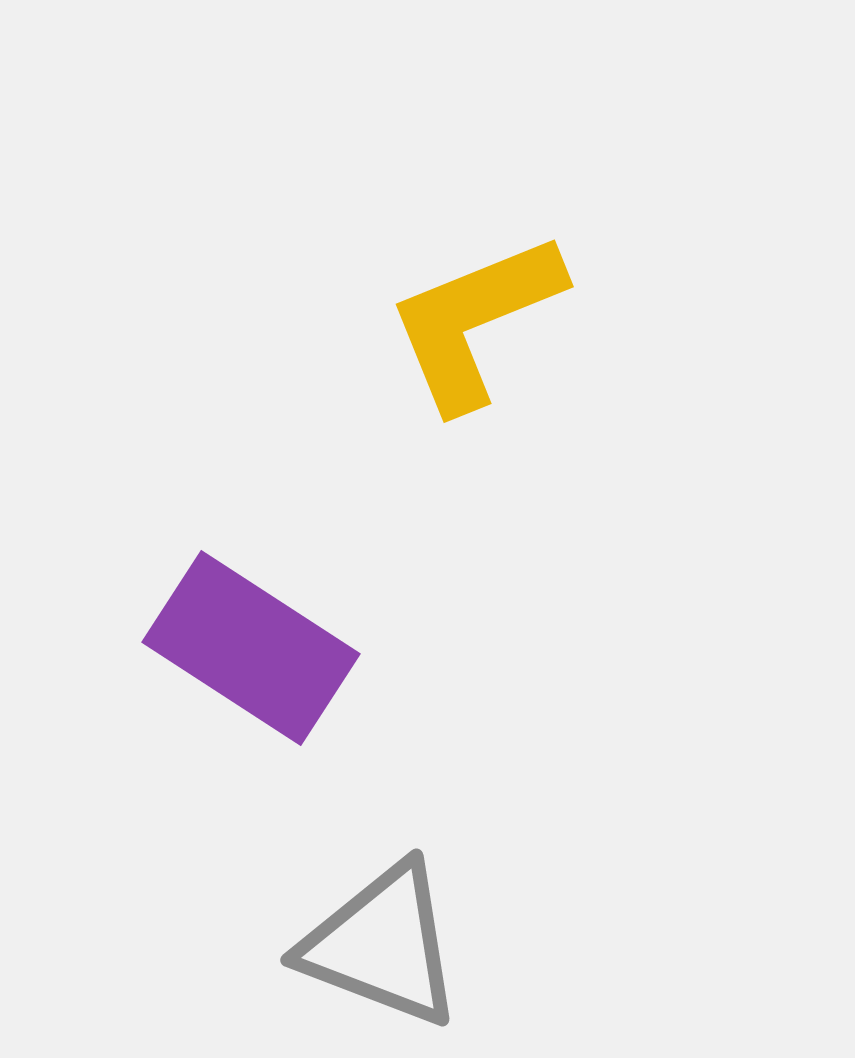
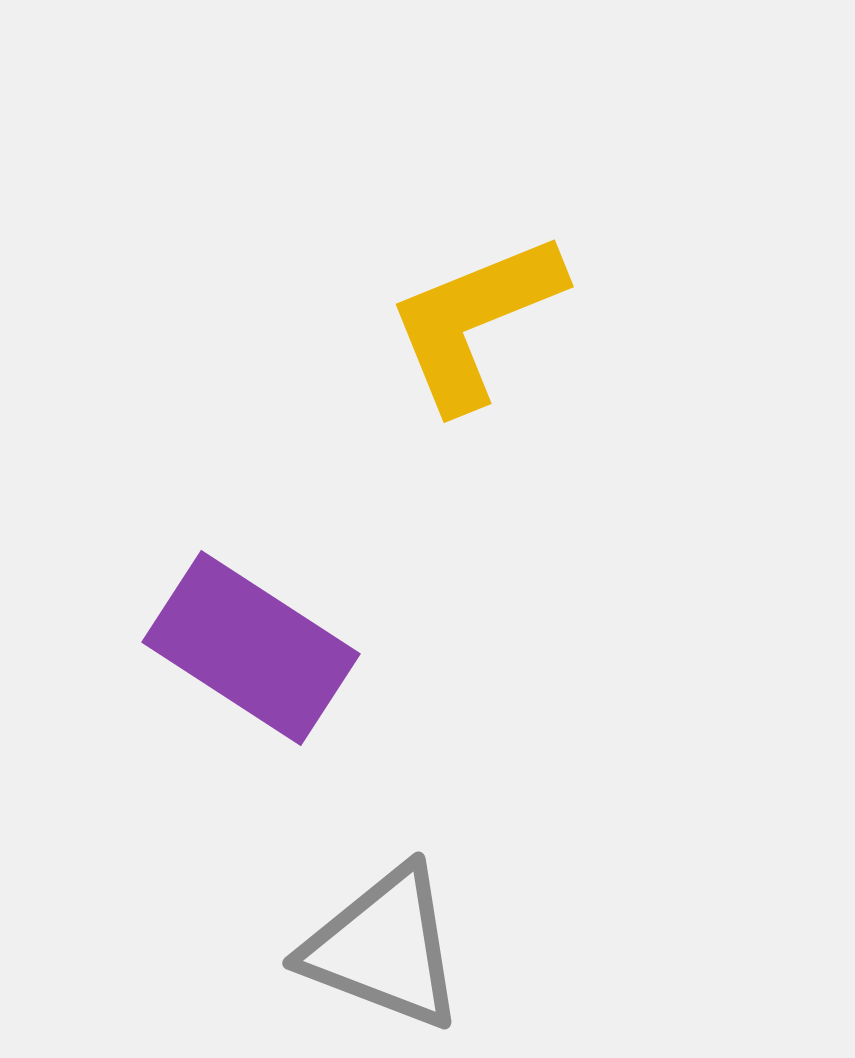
gray triangle: moved 2 px right, 3 px down
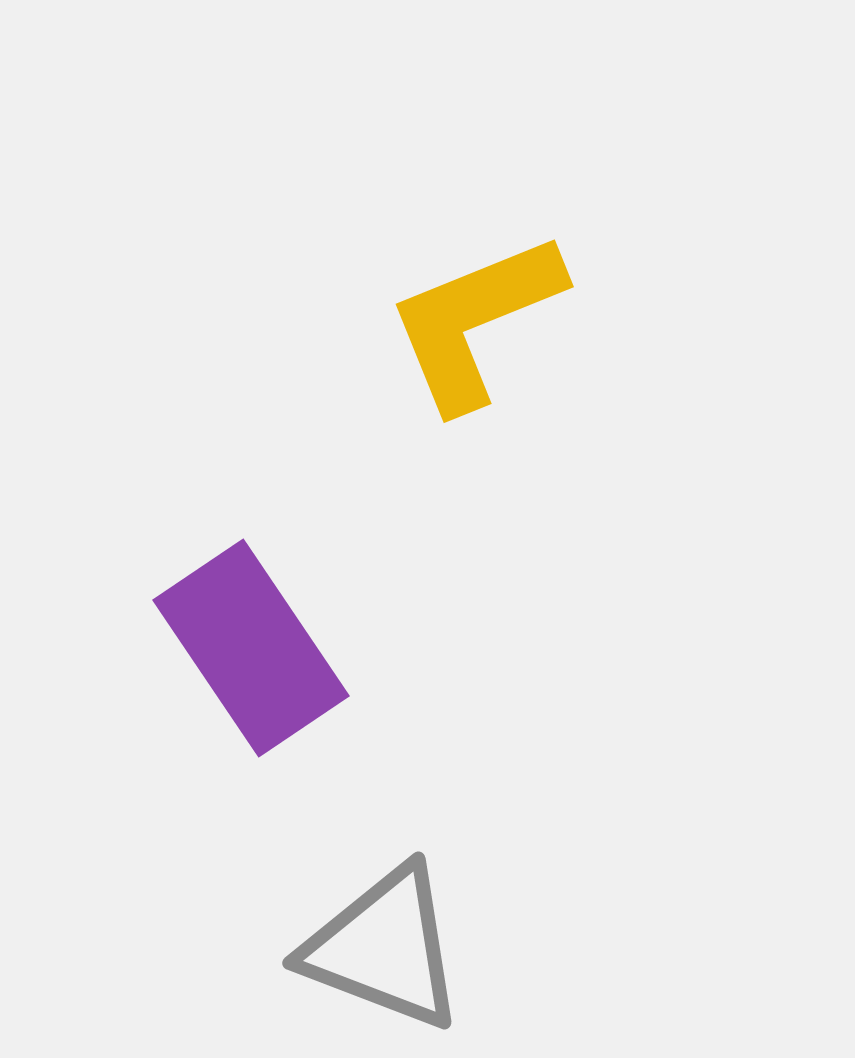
purple rectangle: rotated 23 degrees clockwise
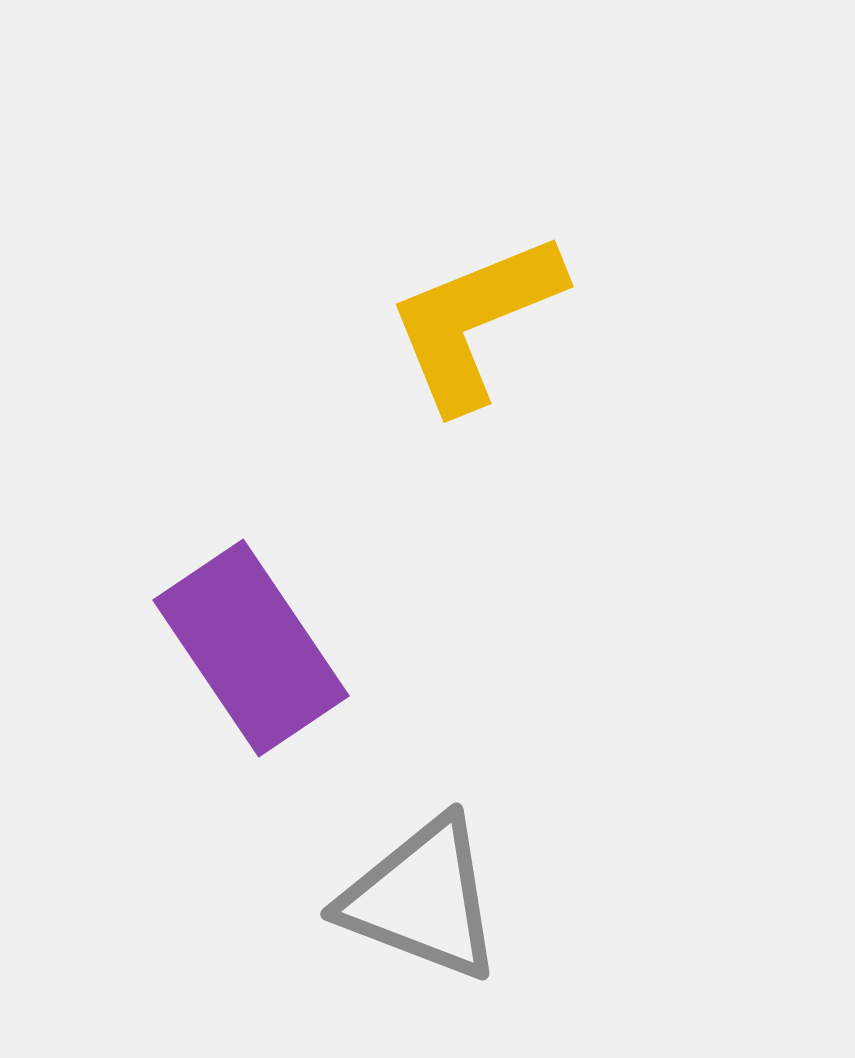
gray triangle: moved 38 px right, 49 px up
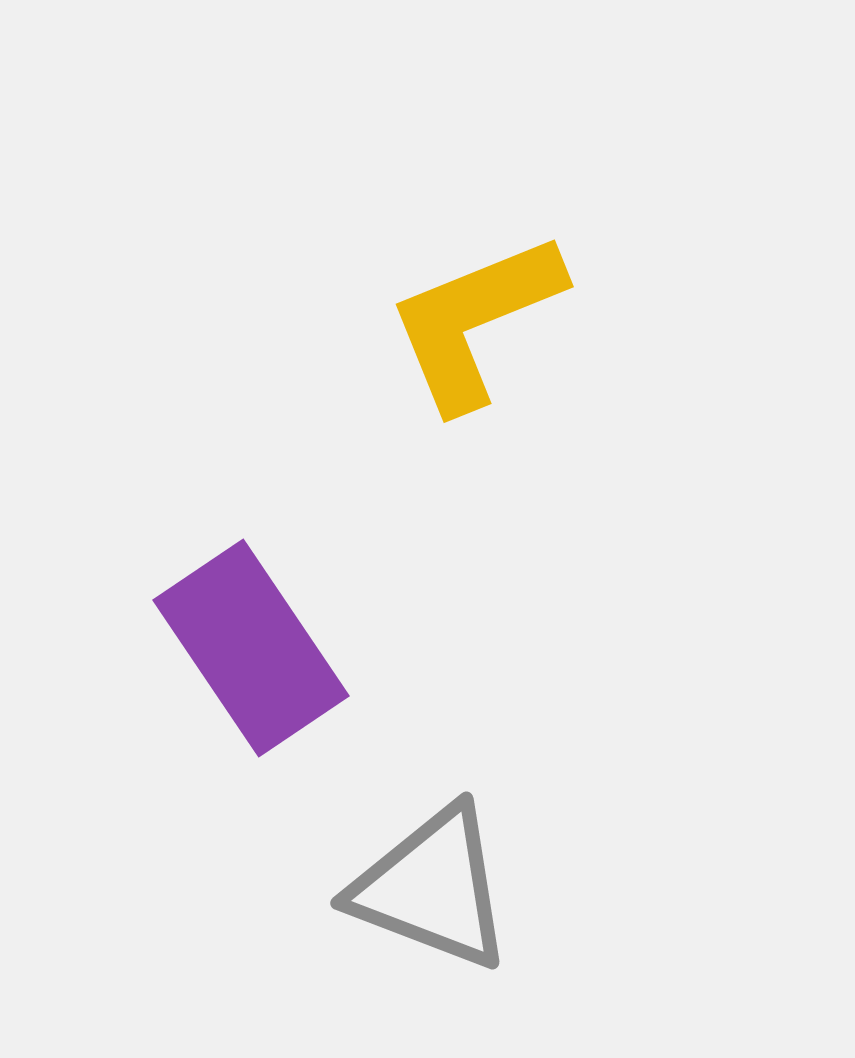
gray triangle: moved 10 px right, 11 px up
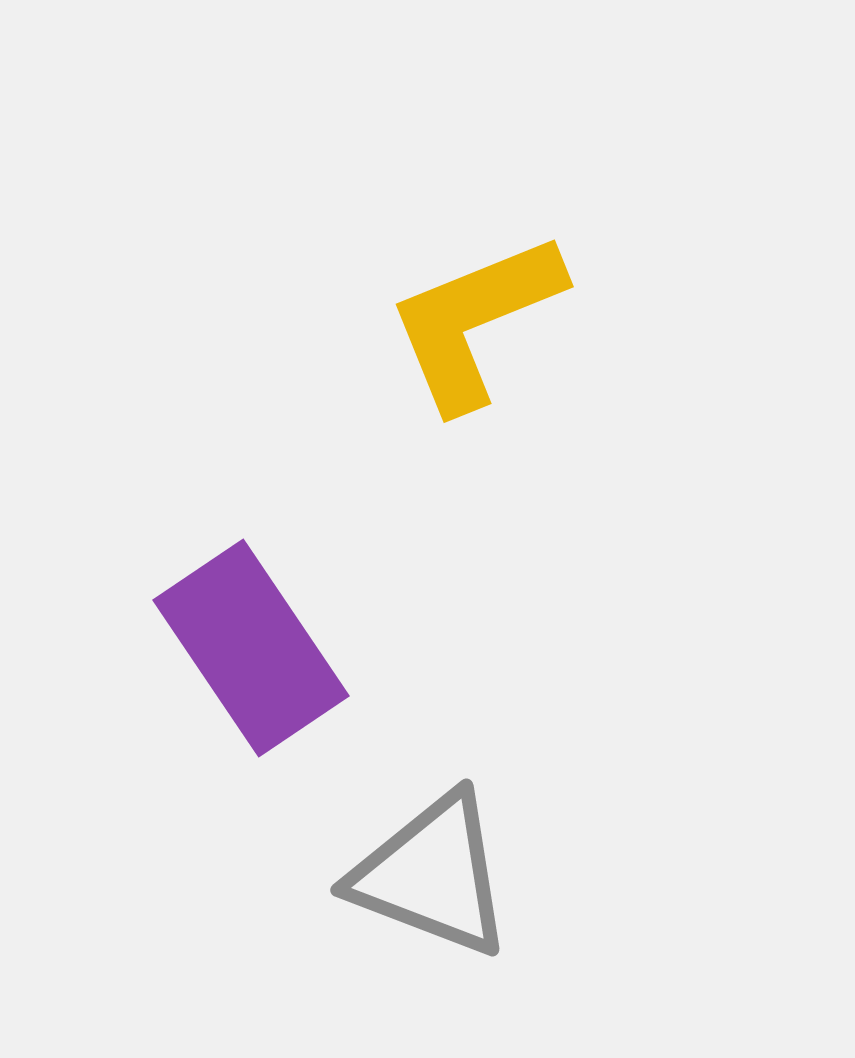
gray triangle: moved 13 px up
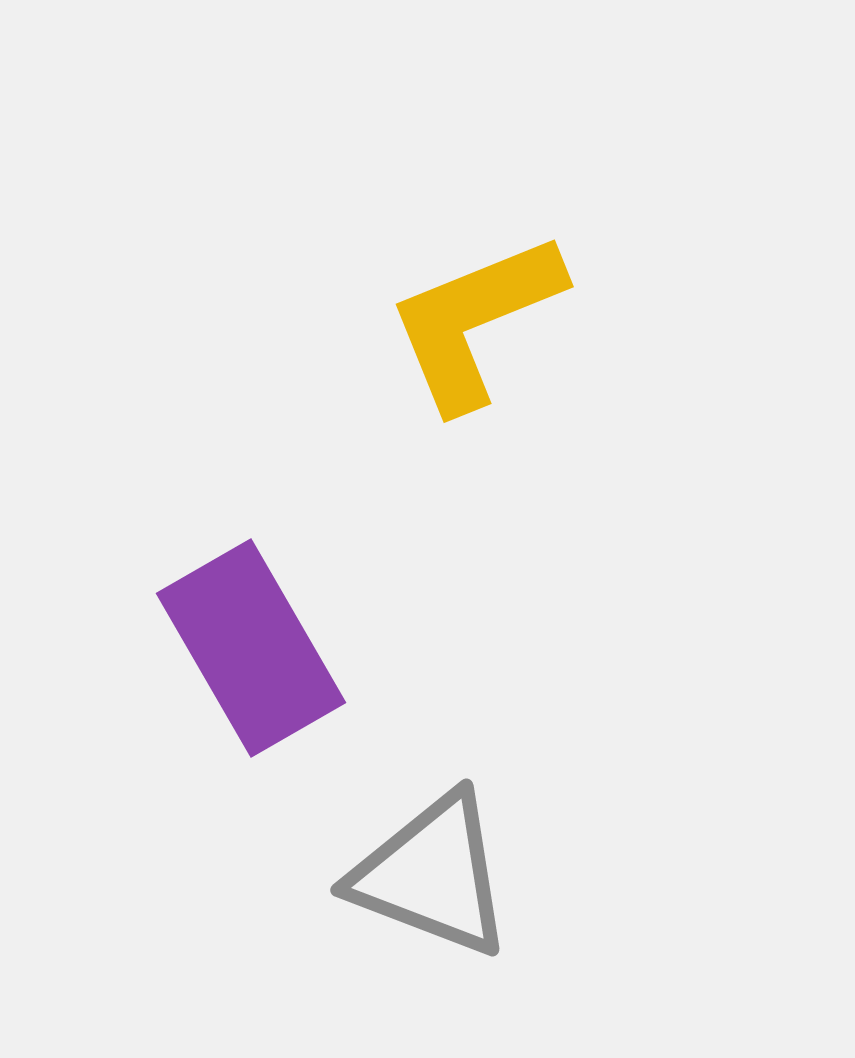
purple rectangle: rotated 4 degrees clockwise
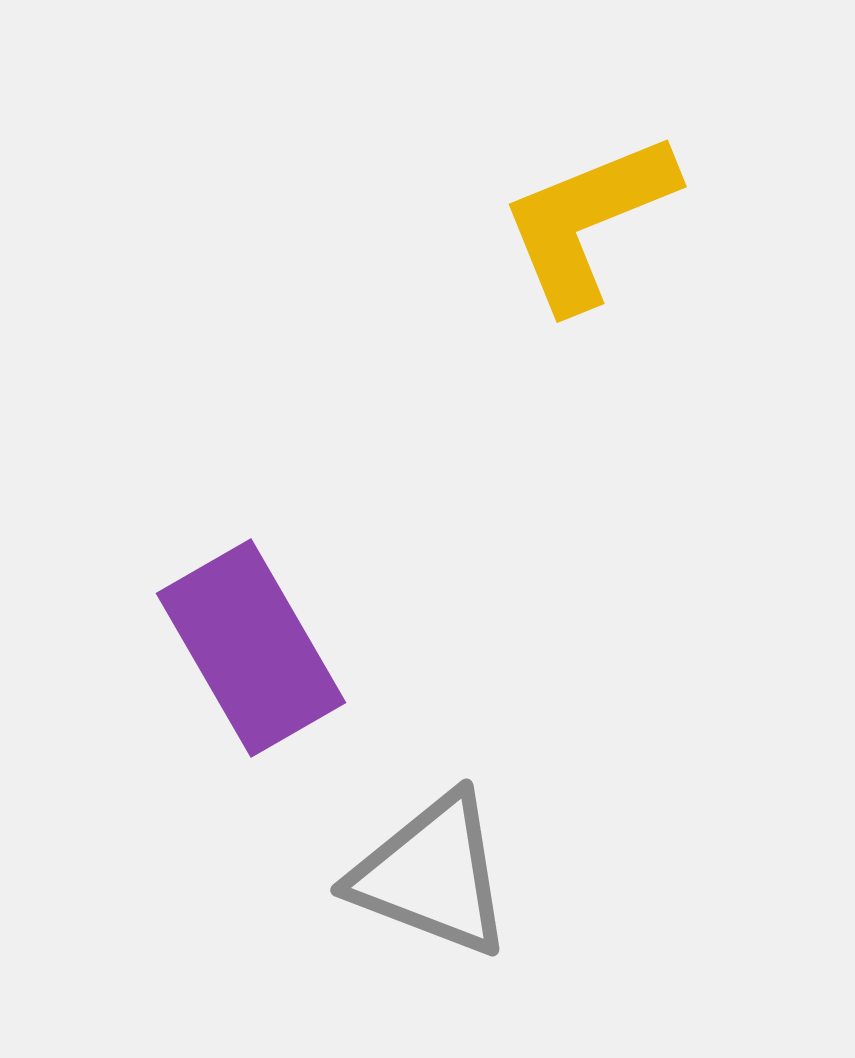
yellow L-shape: moved 113 px right, 100 px up
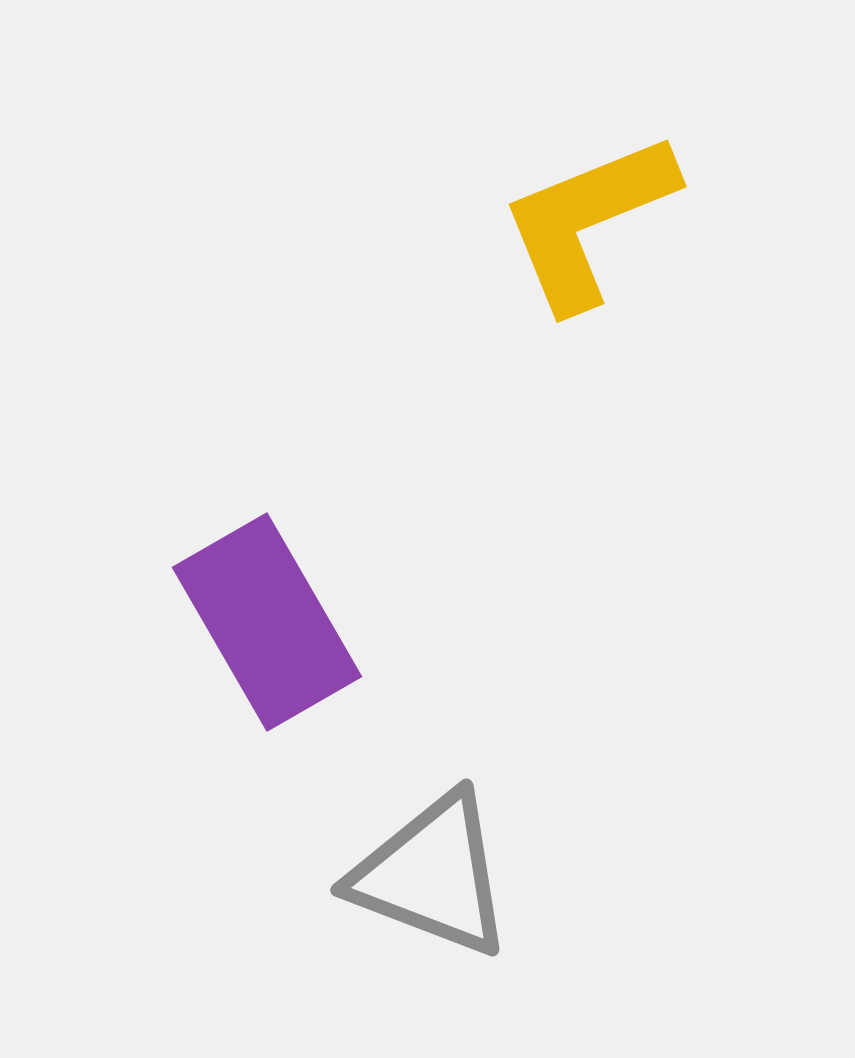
purple rectangle: moved 16 px right, 26 px up
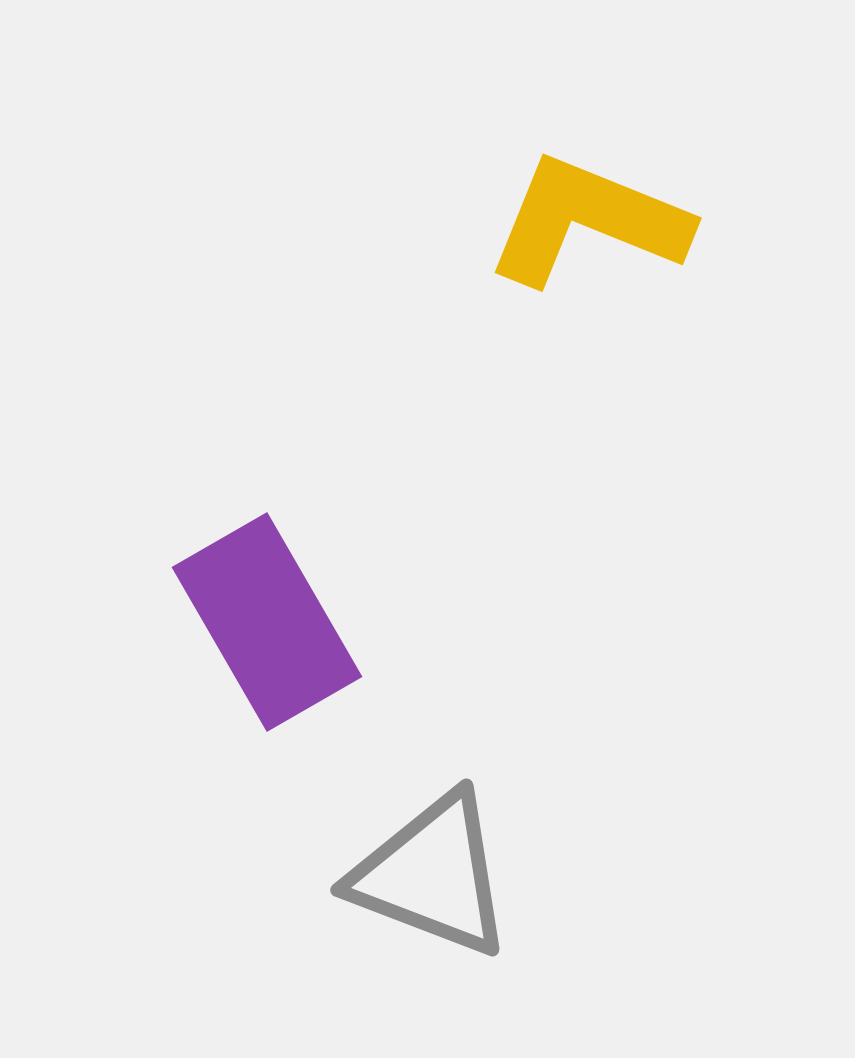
yellow L-shape: rotated 44 degrees clockwise
